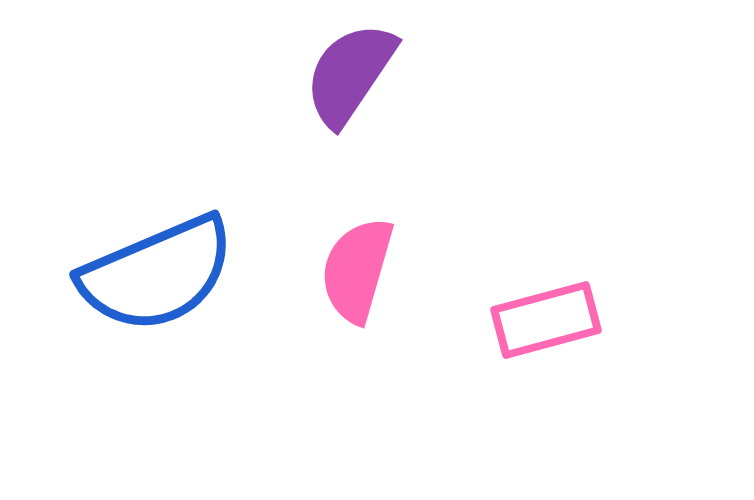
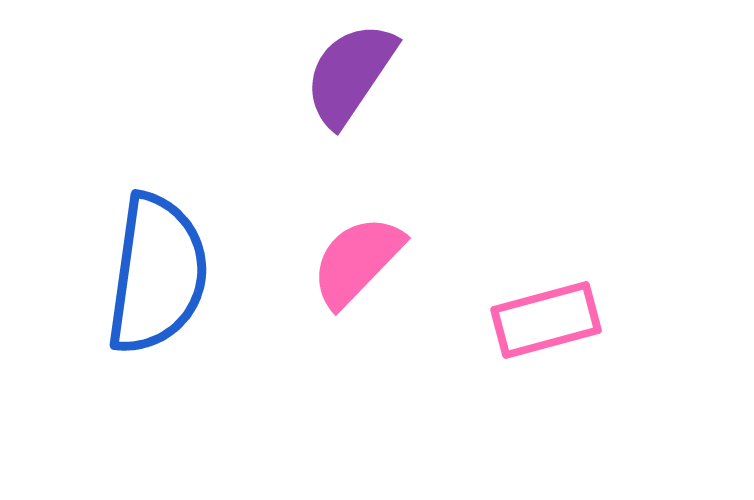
pink semicircle: moved 9 px up; rotated 28 degrees clockwise
blue semicircle: rotated 59 degrees counterclockwise
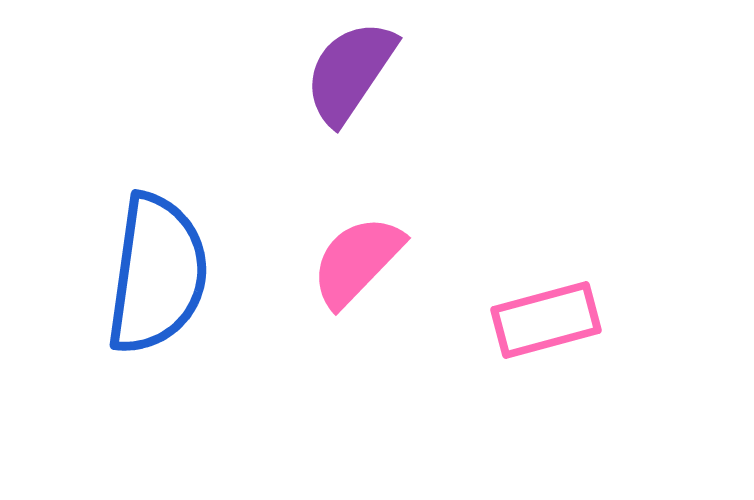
purple semicircle: moved 2 px up
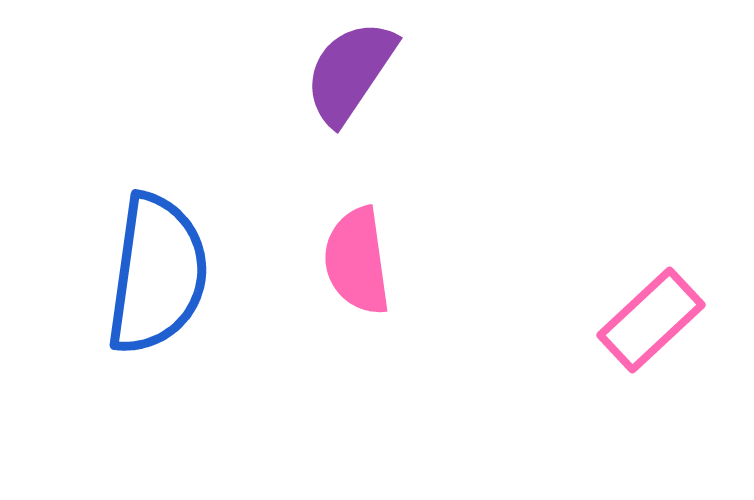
pink semicircle: rotated 52 degrees counterclockwise
pink rectangle: moved 105 px right; rotated 28 degrees counterclockwise
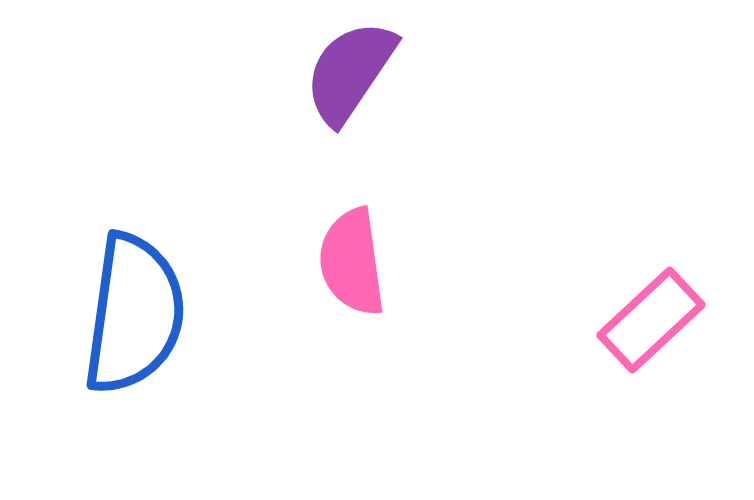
pink semicircle: moved 5 px left, 1 px down
blue semicircle: moved 23 px left, 40 px down
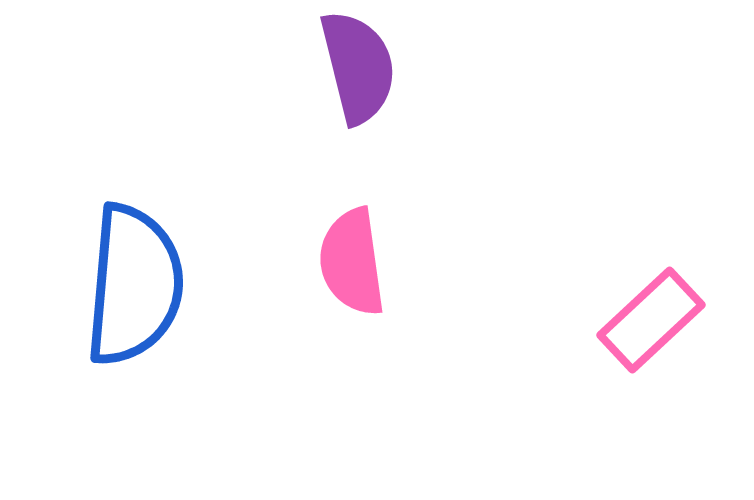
purple semicircle: moved 8 px right, 5 px up; rotated 132 degrees clockwise
blue semicircle: moved 29 px up; rotated 3 degrees counterclockwise
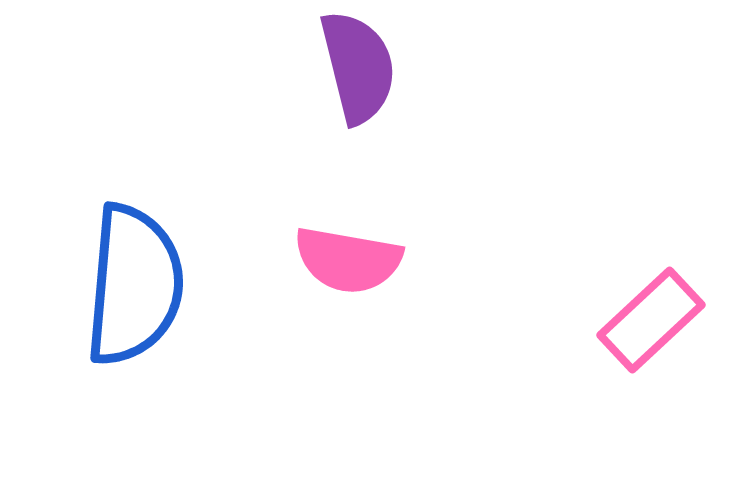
pink semicircle: moved 4 px left, 2 px up; rotated 72 degrees counterclockwise
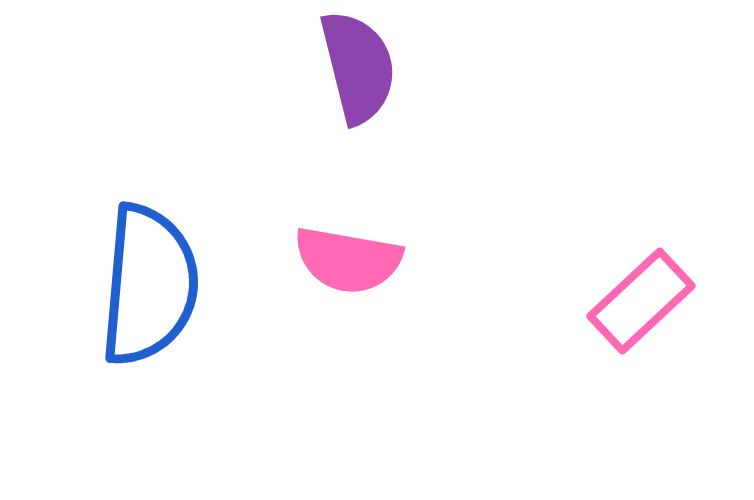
blue semicircle: moved 15 px right
pink rectangle: moved 10 px left, 19 px up
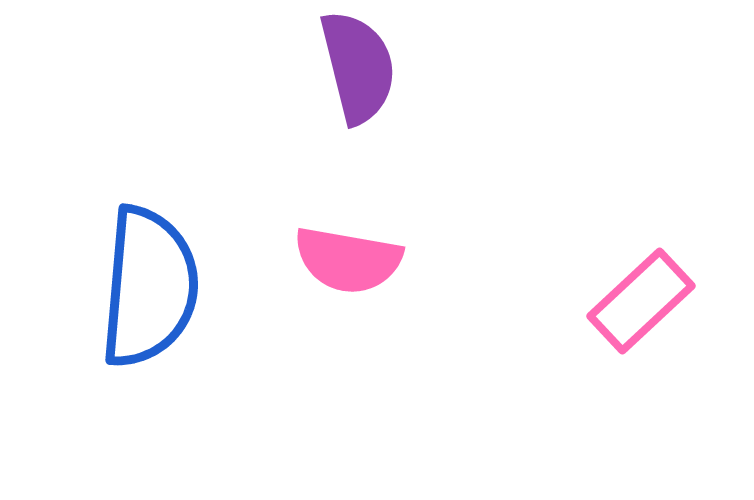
blue semicircle: moved 2 px down
